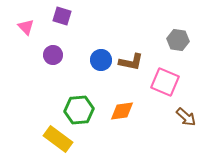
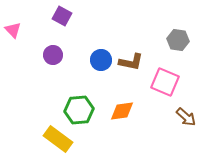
purple square: rotated 12 degrees clockwise
pink triangle: moved 13 px left, 3 px down
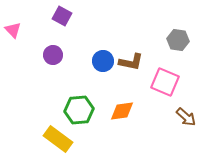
blue circle: moved 2 px right, 1 px down
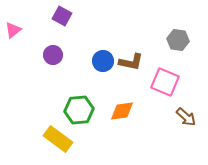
pink triangle: rotated 36 degrees clockwise
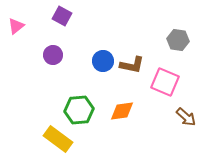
pink triangle: moved 3 px right, 4 px up
brown L-shape: moved 1 px right, 3 px down
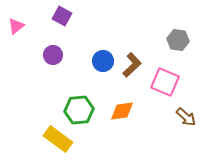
brown L-shape: rotated 55 degrees counterclockwise
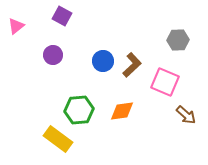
gray hexagon: rotated 10 degrees counterclockwise
brown arrow: moved 2 px up
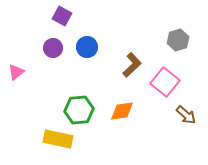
pink triangle: moved 46 px down
gray hexagon: rotated 15 degrees counterclockwise
purple circle: moved 7 px up
blue circle: moved 16 px left, 14 px up
pink square: rotated 16 degrees clockwise
yellow rectangle: rotated 24 degrees counterclockwise
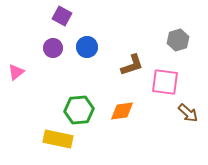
brown L-shape: rotated 25 degrees clockwise
pink square: rotated 32 degrees counterclockwise
brown arrow: moved 2 px right, 2 px up
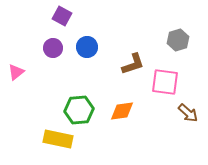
brown L-shape: moved 1 px right, 1 px up
